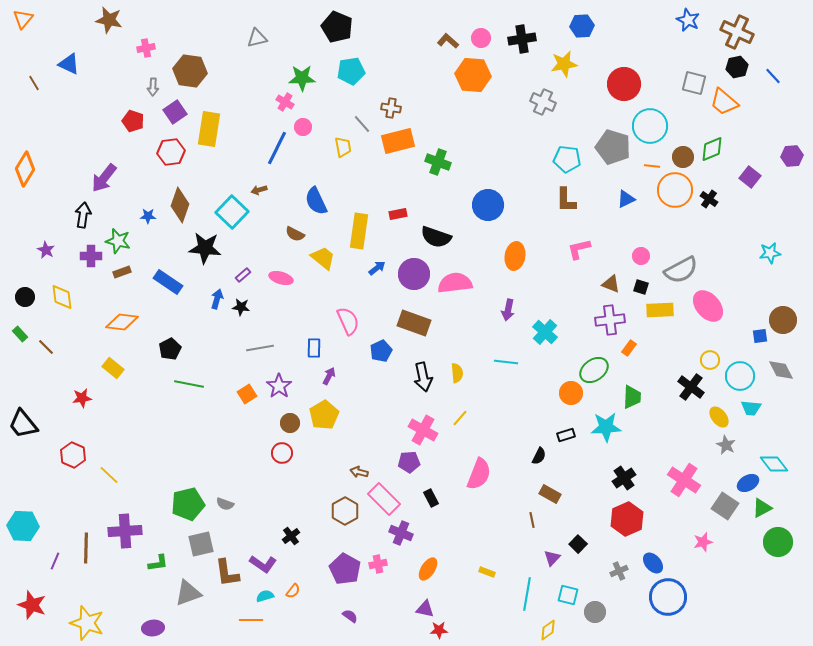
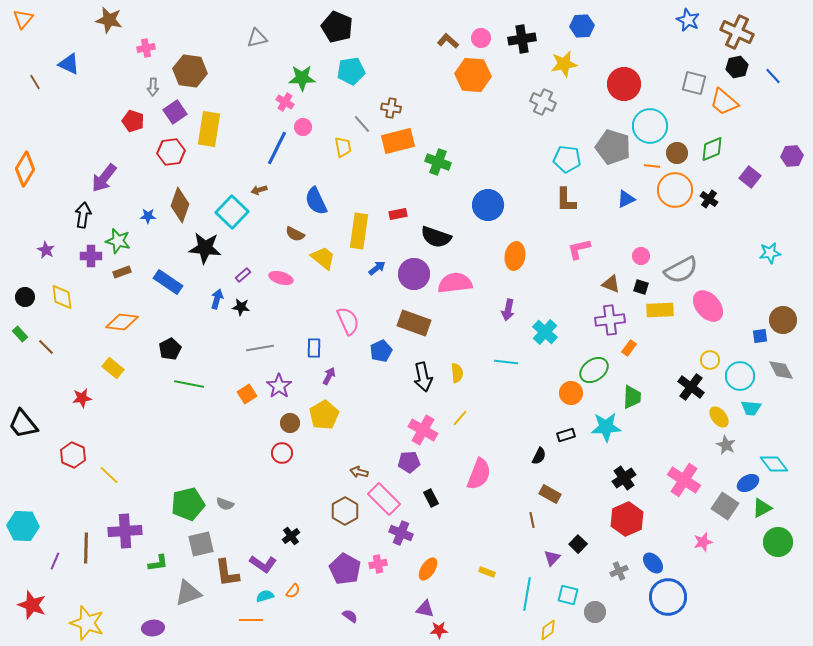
brown line at (34, 83): moved 1 px right, 1 px up
brown circle at (683, 157): moved 6 px left, 4 px up
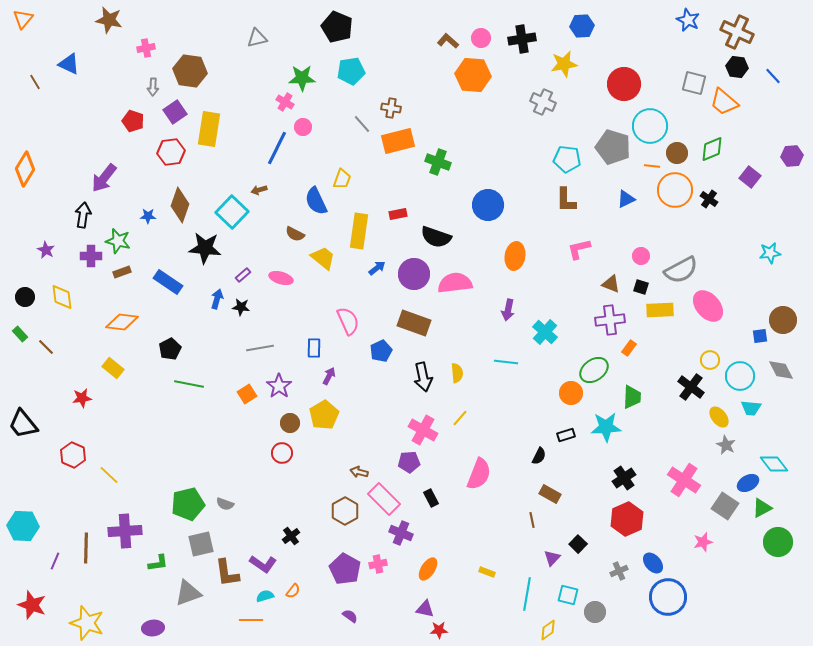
black hexagon at (737, 67): rotated 20 degrees clockwise
yellow trapezoid at (343, 147): moved 1 px left, 32 px down; rotated 30 degrees clockwise
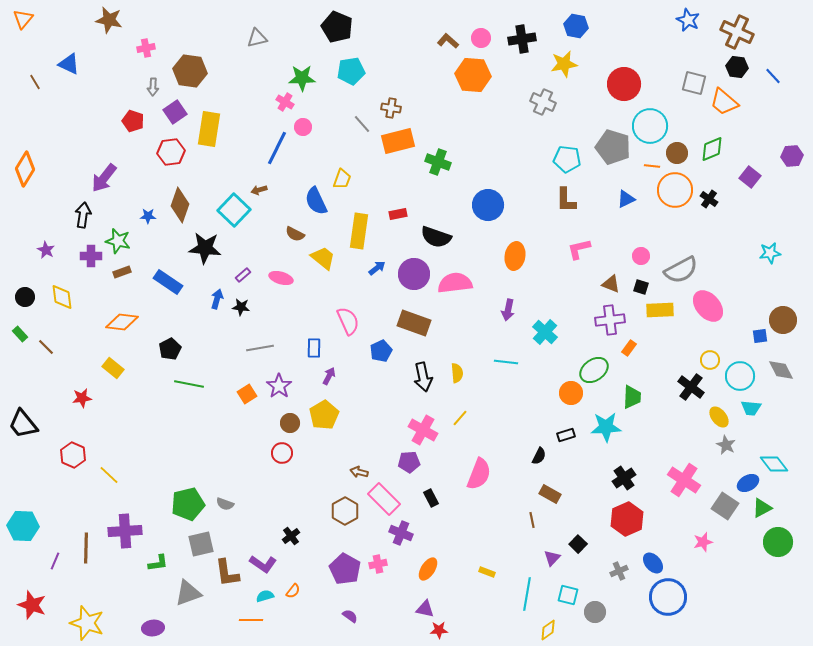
blue hexagon at (582, 26): moved 6 px left; rotated 15 degrees clockwise
cyan square at (232, 212): moved 2 px right, 2 px up
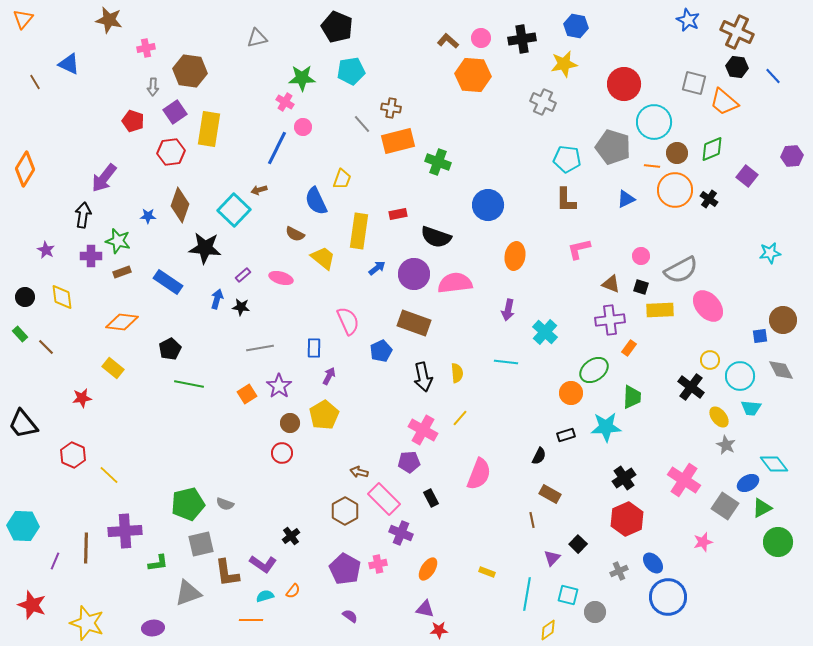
cyan circle at (650, 126): moved 4 px right, 4 px up
purple square at (750, 177): moved 3 px left, 1 px up
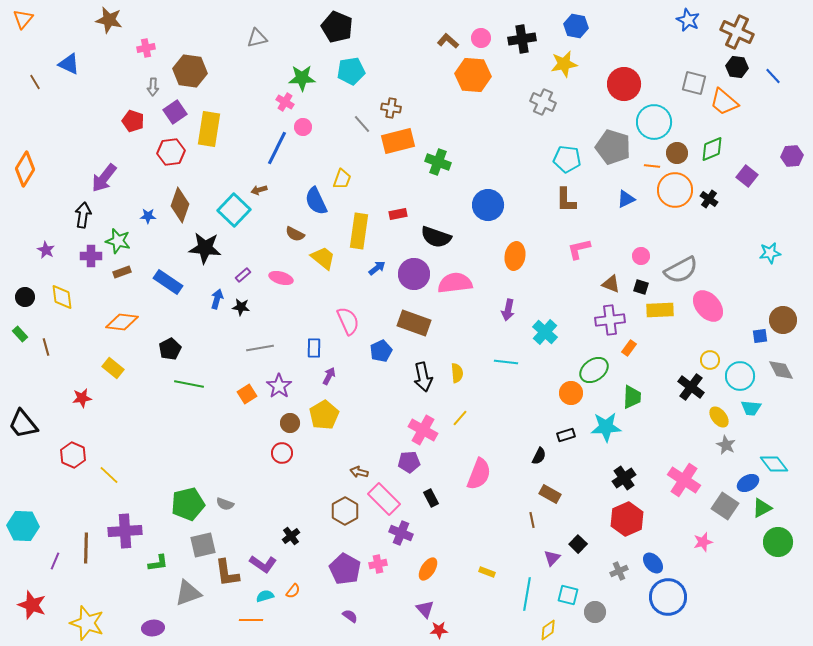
brown line at (46, 347): rotated 30 degrees clockwise
gray square at (201, 544): moved 2 px right, 1 px down
purple triangle at (425, 609): rotated 36 degrees clockwise
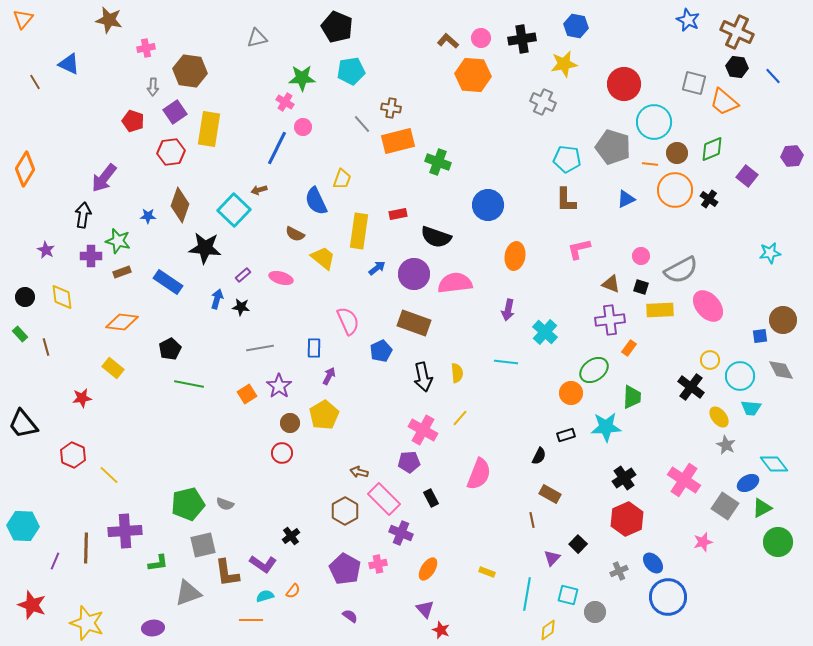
orange line at (652, 166): moved 2 px left, 2 px up
red star at (439, 630): moved 2 px right; rotated 24 degrees clockwise
